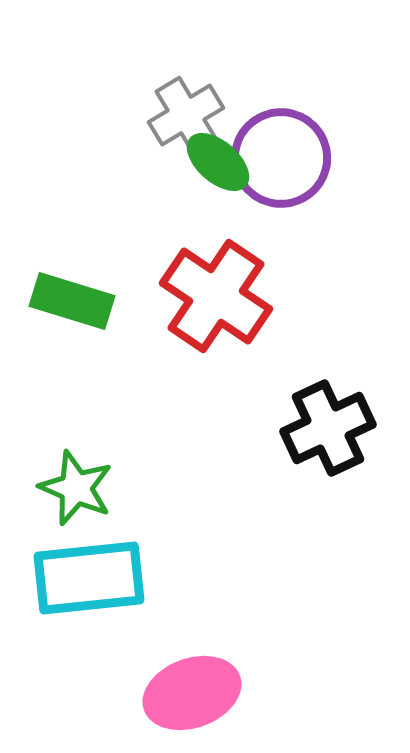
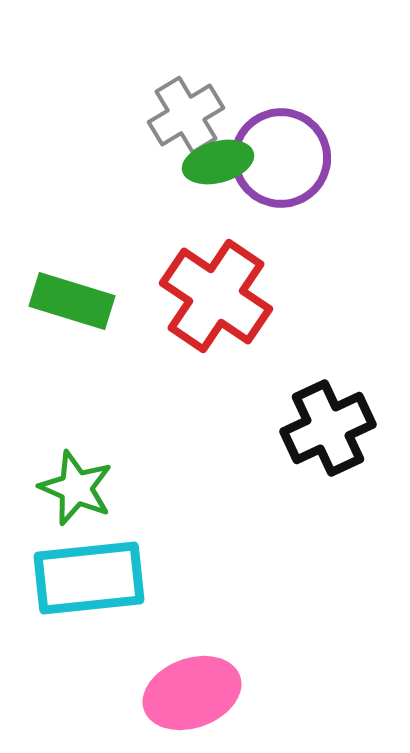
green ellipse: rotated 56 degrees counterclockwise
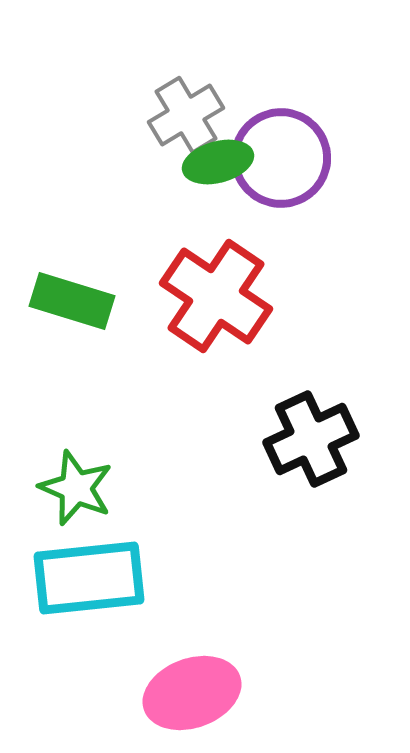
black cross: moved 17 px left, 11 px down
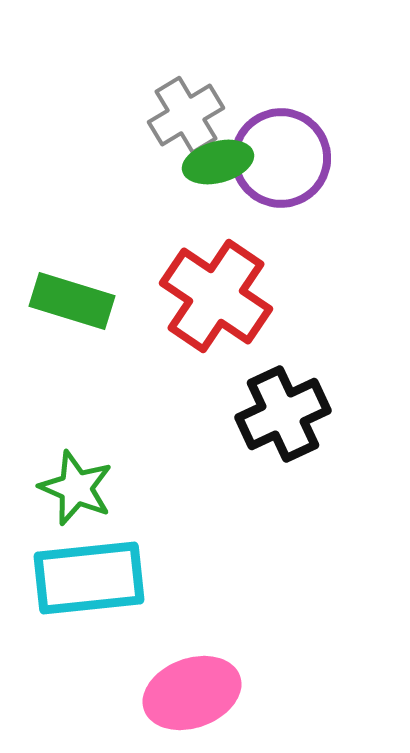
black cross: moved 28 px left, 25 px up
